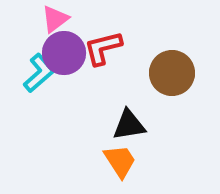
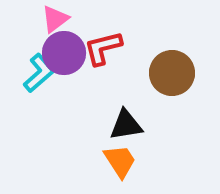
black triangle: moved 3 px left
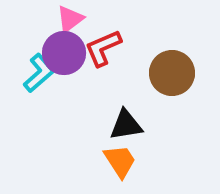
pink triangle: moved 15 px right
red L-shape: rotated 9 degrees counterclockwise
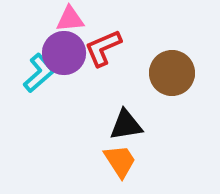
pink triangle: rotated 32 degrees clockwise
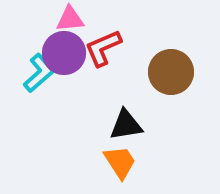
brown circle: moved 1 px left, 1 px up
orange trapezoid: moved 1 px down
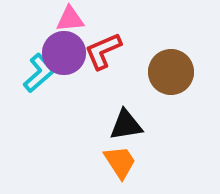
red L-shape: moved 3 px down
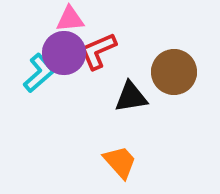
red L-shape: moved 5 px left
brown circle: moved 3 px right
black triangle: moved 5 px right, 28 px up
orange trapezoid: rotated 9 degrees counterclockwise
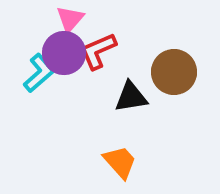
pink triangle: rotated 44 degrees counterclockwise
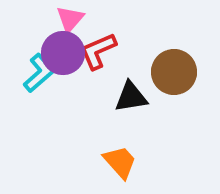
purple circle: moved 1 px left
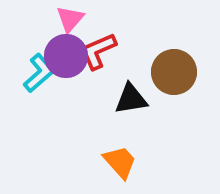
purple circle: moved 3 px right, 3 px down
black triangle: moved 2 px down
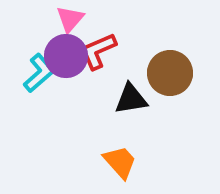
brown circle: moved 4 px left, 1 px down
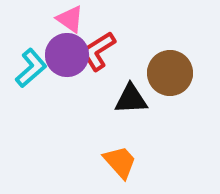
pink triangle: rotated 36 degrees counterclockwise
red L-shape: rotated 9 degrees counterclockwise
purple circle: moved 1 px right, 1 px up
cyan L-shape: moved 8 px left, 5 px up
black triangle: rotated 6 degrees clockwise
